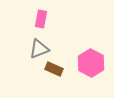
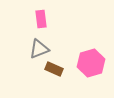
pink rectangle: rotated 18 degrees counterclockwise
pink hexagon: rotated 16 degrees clockwise
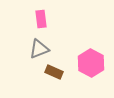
pink hexagon: rotated 16 degrees counterclockwise
brown rectangle: moved 3 px down
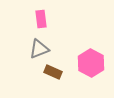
brown rectangle: moved 1 px left
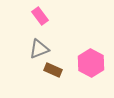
pink rectangle: moved 1 px left, 3 px up; rotated 30 degrees counterclockwise
brown rectangle: moved 2 px up
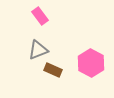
gray triangle: moved 1 px left, 1 px down
